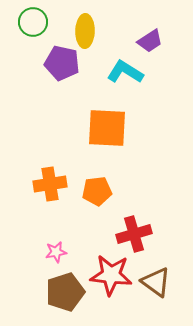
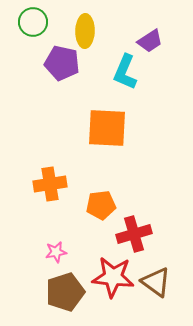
cyan L-shape: rotated 99 degrees counterclockwise
orange pentagon: moved 4 px right, 14 px down
red star: moved 2 px right, 2 px down
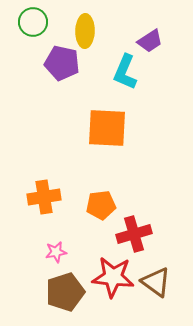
orange cross: moved 6 px left, 13 px down
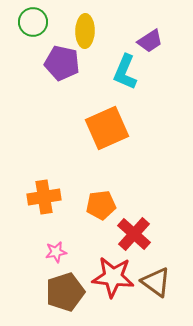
orange square: rotated 27 degrees counterclockwise
red cross: rotated 32 degrees counterclockwise
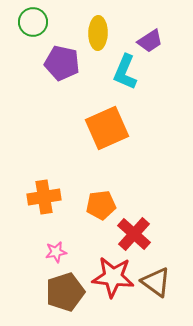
yellow ellipse: moved 13 px right, 2 px down
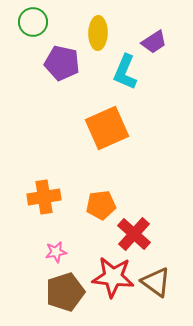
purple trapezoid: moved 4 px right, 1 px down
